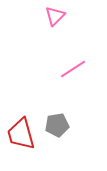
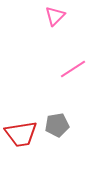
red trapezoid: rotated 84 degrees counterclockwise
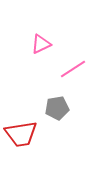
pink triangle: moved 14 px left, 28 px down; rotated 20 degrees clockwise
gray pentagon: moved 17 px up
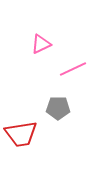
pink line: rotated 8 degrees clockwise
gray pentagon: moved 1 px right; rotated 10 degrees clockwise
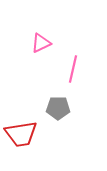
pink triangle: moved 1 px up
pink line: rotated 52 degrees counterclockwise
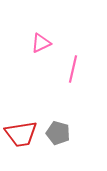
gray pentagon: moved 25 px down; rotated 15 degrees clockwise
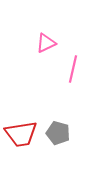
pink triangle: moved 5 px right
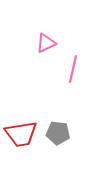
gray pentagon: rotated 10 degrees counterclockwise
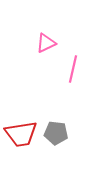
gray pentagon: moved 2 px left
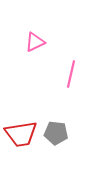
pink triangle: moved 11 px left, 1 px up
pink line: moved 2 px left, 5 px down
